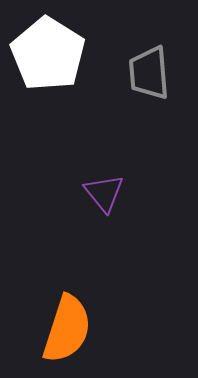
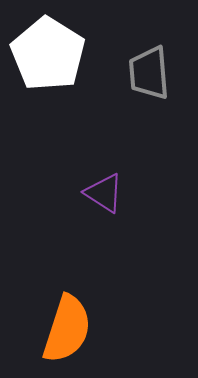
purple triangle: rotated 18 degrees counterclockwise
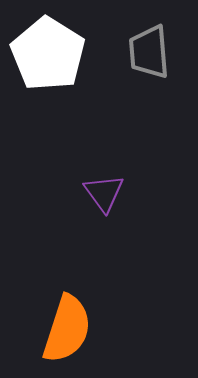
gray trapezoid: moved 21 px up
purple triangle: rotated 21 degrees clockwise
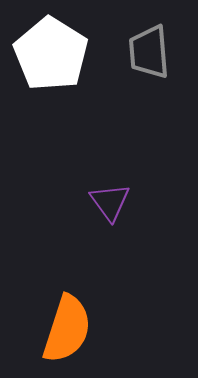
white pentagon: moved 3 px right
purple triangle: moved 6 px right, 9 px down
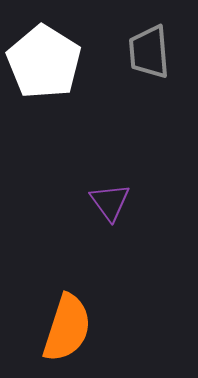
white pentagon: moved 7 px left, 8 px down
orange semicircle: moved 1 px up
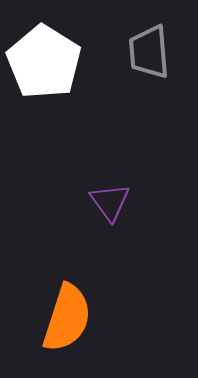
orange semicircle: moved 10 px up
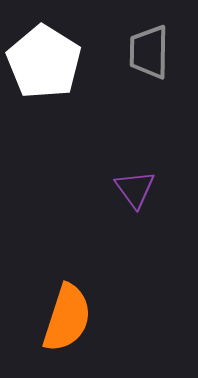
gray trapezoid: rotated 6 degrees clockwise
purple triangle: moved 25 px right, 13 px up
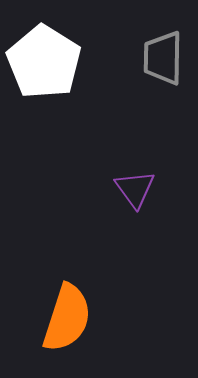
gray trapezoid: moved 14 px right, 6 px down
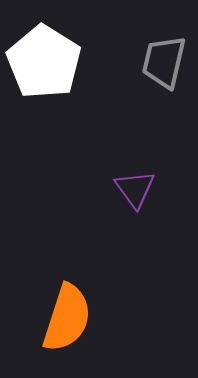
gray trapezoid: moved 1 px right, 4 px down; rotated 12 degrees clockwise
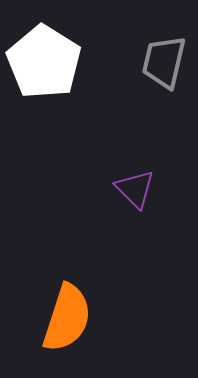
purple triangle: rotated 9 degrees counterclockwise
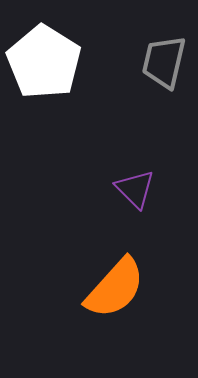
orange semicircle: moved 48 px right, 30 px up; rotated 24 degrees clockwise
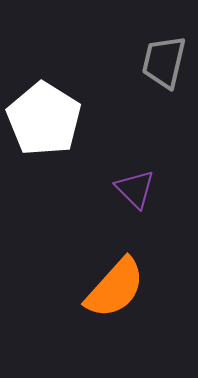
white pentagon: moved 57 px down
